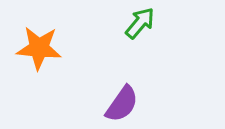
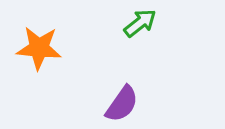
green arrow: rotated 12 degrees clockwise
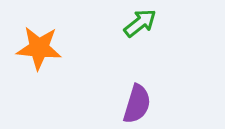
purple semicircle: moved 15 px right; rotated 18 degrees counterclockwise
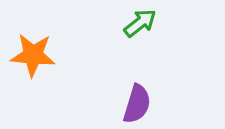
orange star: moved 6 px left, 7 px down
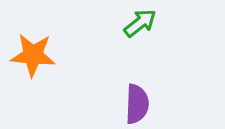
purple semicircle: rotated 15 degrees counterclockwise
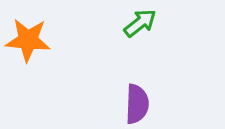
orange star: moved 5 px left, 15 px up
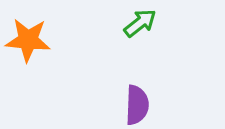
purple semicircle: moved 1 px down
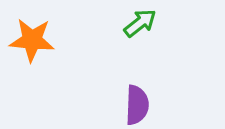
orange star: moved 4 px right
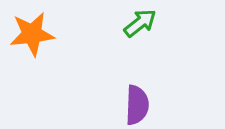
orange star: moved 6 px up; rotated 12 degrees counterclockwise
